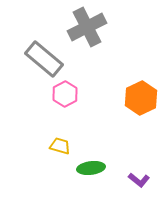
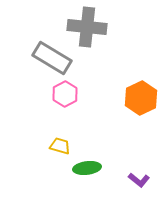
gray cross: rotated 33 degrees clockwise
gray rectangle: moved 8 px right, 1 px up; rotated 9 degrees counterclockwise
green ellipse: moved 4 px left
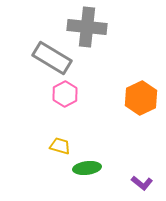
purple L-shape: moved 3 px right, 3 px down
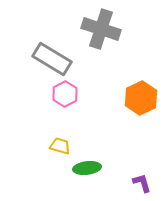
gray cross: moved 14 px right, 2 px down; rotated 12 degrees clockwise
gray rectangle: moved 1 px down
purple L-shape: rotated 145 degrees counterclockwise
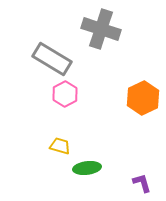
orange hexagon: moved 2 px right
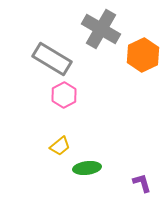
gray cross: rotated 12 degrees clockwise
pink hexagon: moved 1 px left, 1 px down
orange hexagon: moved 43 px up
yellow trapezoid: rotated 125 degrees clockwise
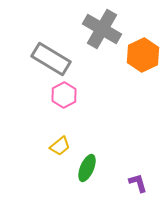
gray cross: moved 1 px right
gray rectangle: moved 1 px left
green ellipse: rotated 60 degrees counterclockwise
purple L-shape: moved 4 px left
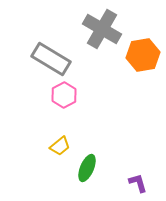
orange hexagon: rotated 16 degrees clockwise
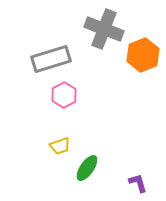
gray cross: moved 2 px right; rotated 9 degrees counterclockwise
orange hexagon: rotated 12 degrees counterclockwise
gray rectangle: rotated 48 degrees counterclockwise
yellow trapezoid: rotated 20 degrees clockwise
green ellipse: rotated 12 degrees clockwise
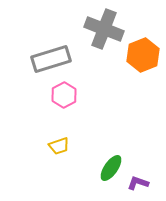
yellow trapezoid: moved 1 px left
green ellipse: moved 24 px right
purple L-shape: rotated 55 degrees counterclockwise
